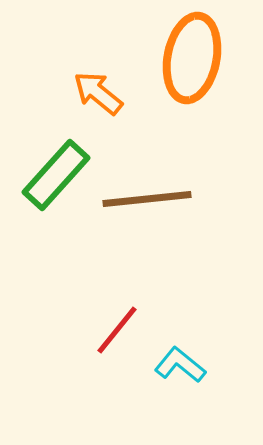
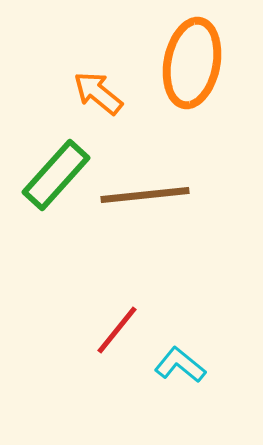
orange ellipse: moved 5 px down
brown line: moved 2 px left, 4 px up
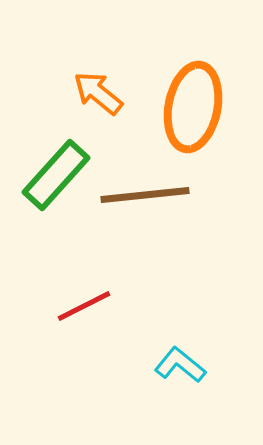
orange ellipse: moved 1 px right, 44 px down
red line: moved 33 px left, 24 px up; rotated 24 degrees clockwise
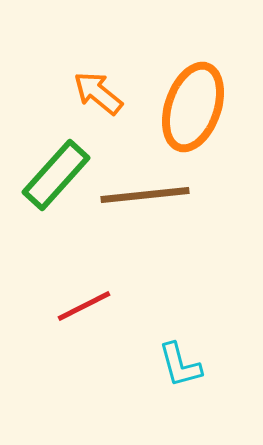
orange ellipse: rotated 8 degrees clockwise
cyan L-shape: rotated 144 degrees counterclockwise
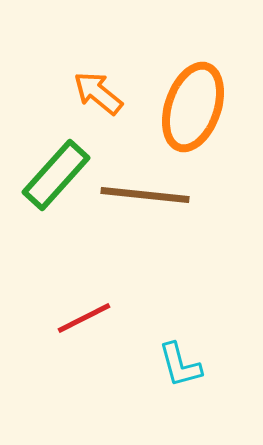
brown line: rotated 12 degrees clockwise
red line: moved 12 px down
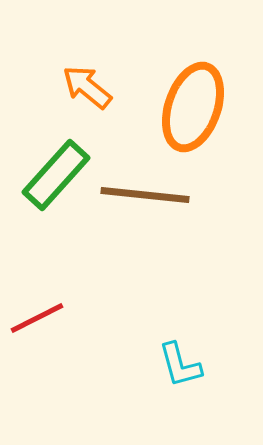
orange arrow: moved 11 px left, 6 px up
red line: moved 47 px left
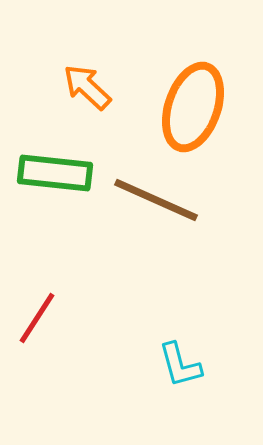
orange arrow: rotated 4 degrees clockwise
green rectangle: moved 1 px left, 2 px up; rotated 54 degrees clockwise
brown line: moved 11 px right, 5 px down; rotated 18 degrees clockwise
red line: rotated 30 degrees counterclockwise
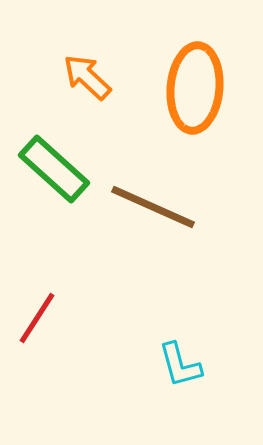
orange arrow: moved 10 px up
orange ellipse: moved 2 px right, 19 px up; rotated 14 degrees counterclockwise
green rectangle: moved 1 px left, 4 px up; rotated 36 degrees clockwise
brown line: moved 3 px left, 7 px down
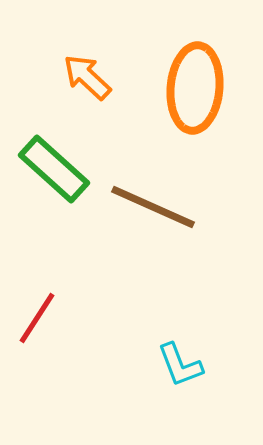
cyan L-shape: rotated 6 degrees counterclockwise
